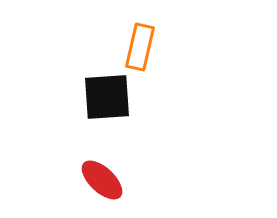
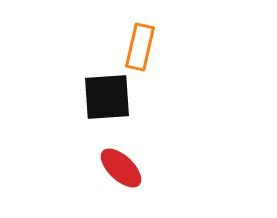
red ellipse: moved 19 px right, 12 px up
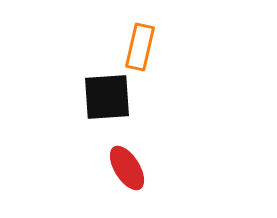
red ellipse: moved 6 px right; rotated 15 degrees clockwise
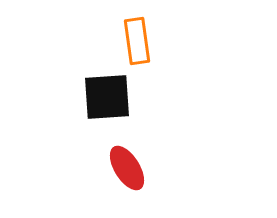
orange rectangle: moved 3 px left, 6 px up; rotated 21 degrees counterclockwise
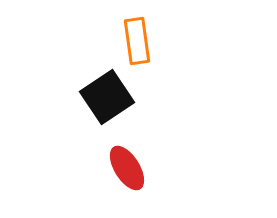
black square: rotated 30 degrees counterclockwise
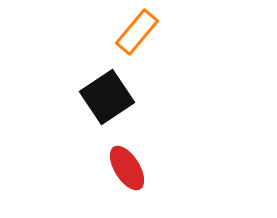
orange rectangle: moved 9 px up; rotated 48 degrees clockwise
